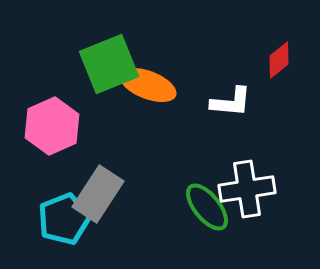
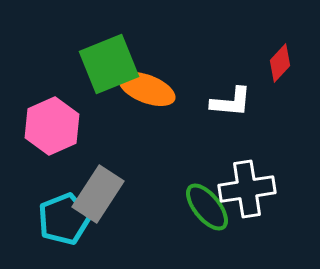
red diamond: moved 1 px right, 3 px down; rotated 9 degrees counterclockwise
orange ellipse: moved 1 px left, 4 px down
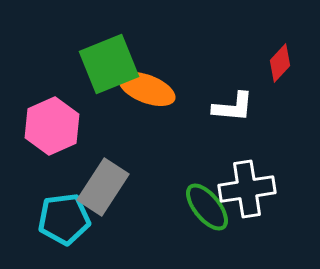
white L-shape: moved 2 px right, 5 px down
gray rectangle: moved 5 px right, 7 px up
cyan pentagon: rotated 15 degrees clockwise
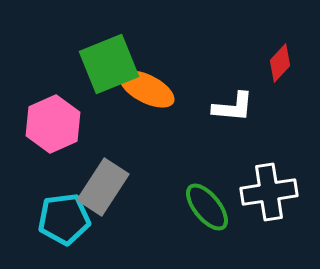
orange ellipse: rotated 6 degrees clockwise
pink hexagon: moved 1 px right, 2 px up
white cross: moved 22 px right, 3 px down
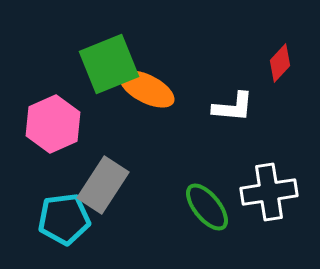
gray rectangle: moved 2 px up
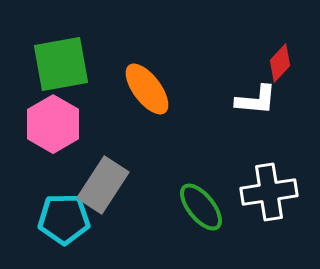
green square: moved 48 px left; rotated 12 degrees clockwise
orange ellipse: rotated 26 degrees clockwise
white L-shape: moved 23 px right, 7 px up
pink hexagon: rotated 6 degrees counterclockwise
green ellipse: moved 6 px left
cyan pentagon: rotated 6 degrees clockwise
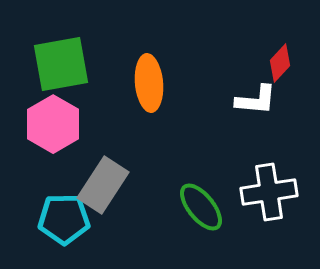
orange ellipse: moved 2 px right, 6 px up; rotated 32 degrees clockwise
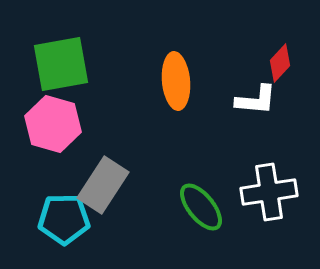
orange ellipse: moved 27 px right, 2 px up
pink hexagon: rotated 14 degrees counterclockwise
